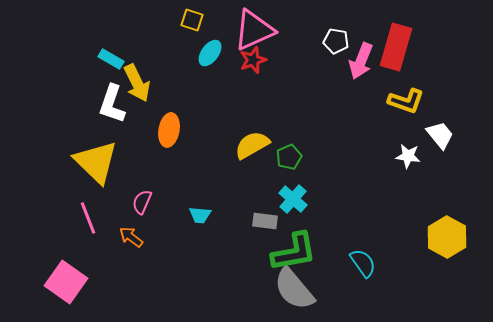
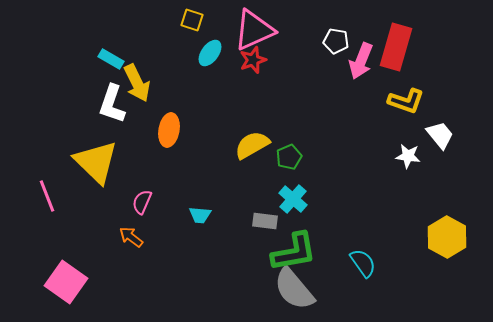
pink line: moved 41 px left, 22 px up
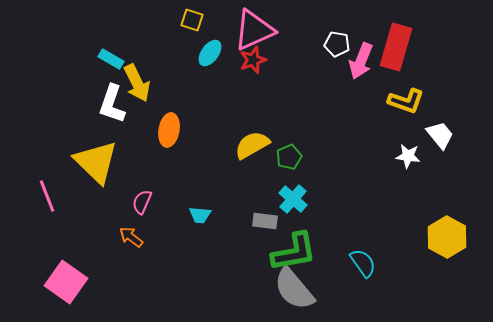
white pentagon: moved 1 px right, 3 px down
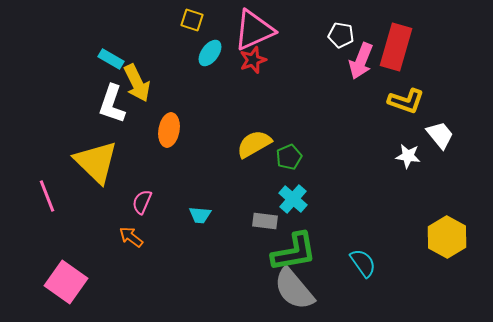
white pentagon: moved 4 px right, 9 px up
yellow semicircle: moved 2 px right, 1 px up
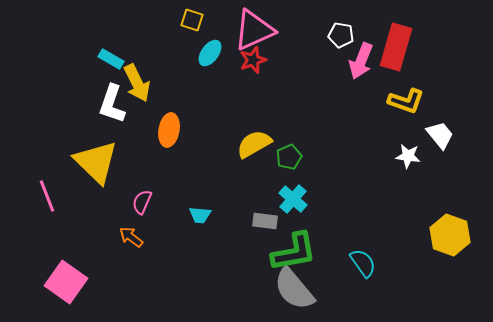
yellow hexagon: moved 3 px right, 2 px up; rotated 9 degrees counterclockwise
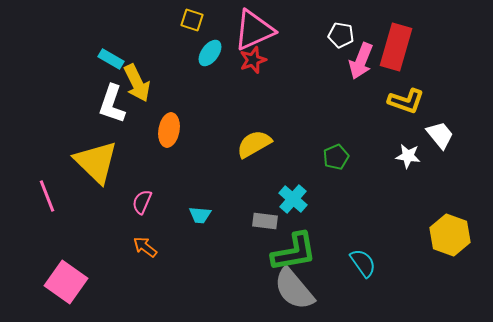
green pentagon: moved 47 px right
orange arrow: moved 14 px right, 10 px down
